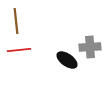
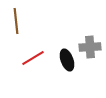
red line: moved 14 px right, 8 px down; rotated 25 degrees counterclockwise
black ellipse: rotated 35 degrees clockwise
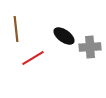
brown line: moved 8 px down
black ellipse: moved 3 px left, 24 px up; rotated 35 degrees counterclockwise
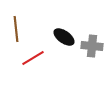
black ellipse: moved 1 px down
gray cross: moved 2 px right, 1 px up; rotated 10 degrees clockwise
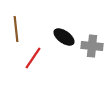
red line: rotated 25 degrees counterclockwise
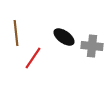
brown line: moved 4 px down
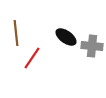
black ellipse: moved 2 px right
red line: moved 1 px left
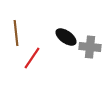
gray cross: moved 2 px left, 1 px down
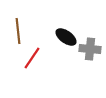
brown line: moved 2 px right, 2 px up
gray cross: moved 2 px down
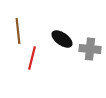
black ellipse: moved 4 px left, 2 px down
red line: rotated 20 degrees counterclockwise
